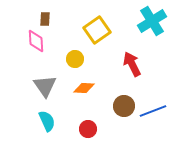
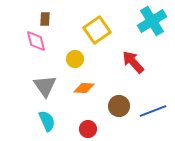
pink diamond: rotated 10 degrees counterclockwise
red arrow: moved 1 px right, 2 px up; rotated 15 degrees counterclockwise
brown circle: moved 5 px left
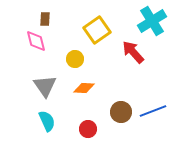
red arrow: moved 10 px up
brown circle: moved 2 px right, 6 px down
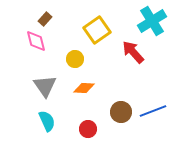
brown rectangle: rotated 40 degrees clockwise
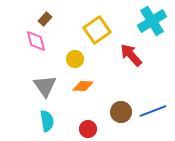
red arrow: moved 2 px left, 3 px down
orange diamond: moved 1 px left, 2 px up
cyan semicircle: rotated 15 degrees clockwise
